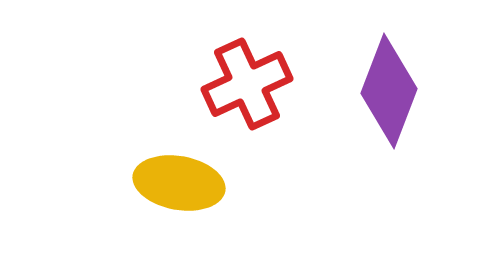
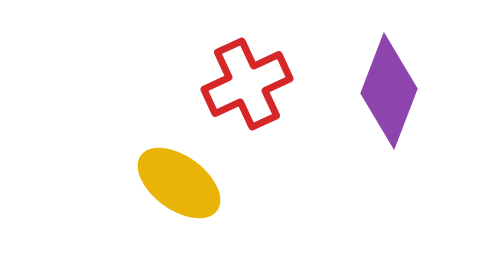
yellow ellipse: rotated 26 degrees clockwise
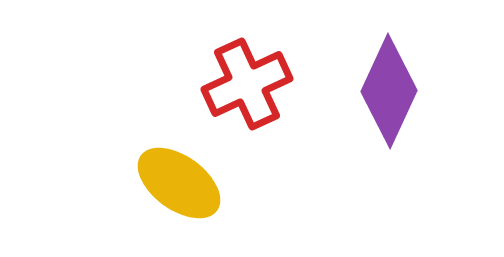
purple diamond: rotated 4 degrees clockwise
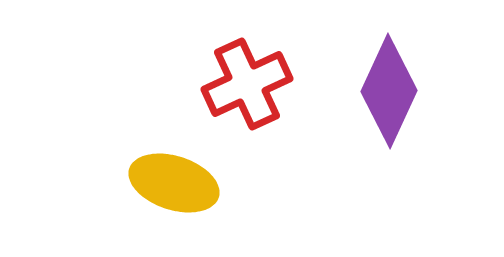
yellow ellipse: moved 5 px left; rotated 18 degrees counterclockwise
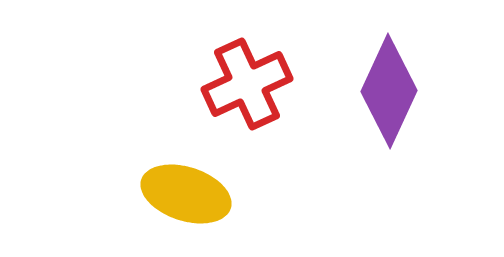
yellow ellipse: moved 12 px right, 11 px down
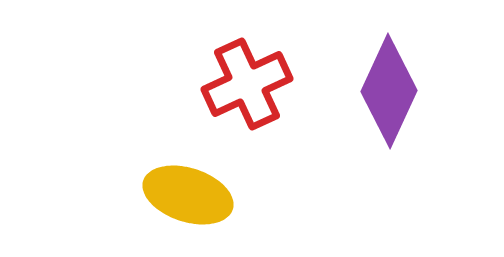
yellow ellipse: moved 2 px right, 1 px down
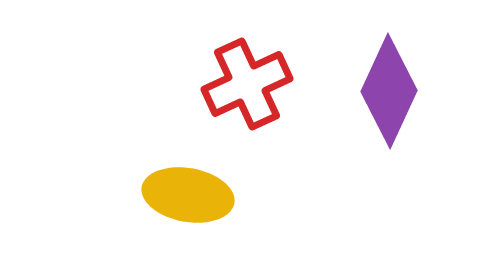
yellow ellipse: rotated 8 degrees counterclockwise
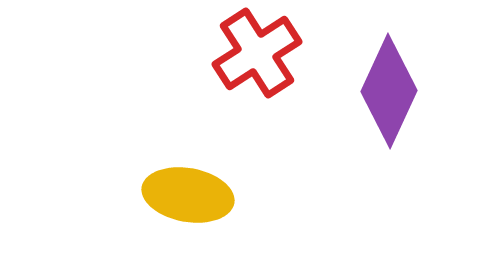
red cross: moved 10 px right, 31 px up; rotated 8 degrees counterclockwise
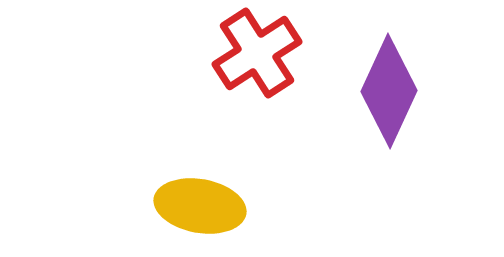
yellow ellipse: moved 12 px right, 11 px down
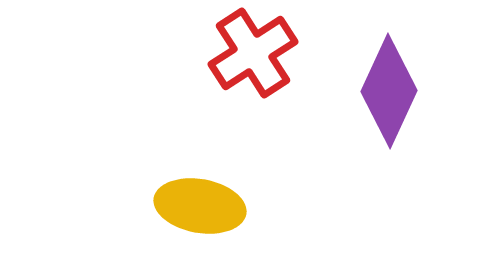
red cross: moved 4 px left
